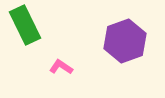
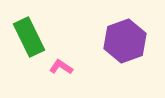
green rectangle: moved 4 px right, 12 px down
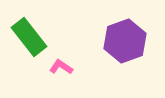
green rectangle: rotated 12 degrees counterclockwise
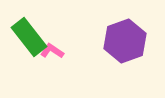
pink L-shape: moved 9 px left, 16 px up
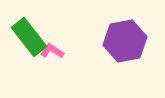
purple hexagon: rotated 9 degrees clockwise
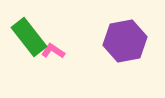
pink L-shape: moved 1 px right
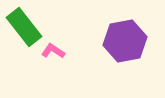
green rectangle: moved 5 px left, 10 px up
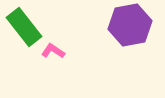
purple hexagon: moved 5 px right, 16 px up
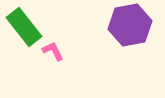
pink L-shape: rotated 30 degrees clockwise
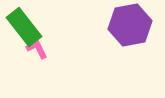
pink L-shape: moved 16 px left, 2 px up
